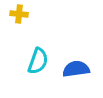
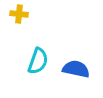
blue semicircle: rotated 20 degrees clockwise
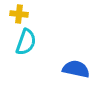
cyan semicircle: moved 12 px left, 19 px up
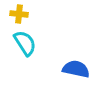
cyan semicircle: moved 1 px left, 1 px down; rotated 52 degrees counterclockwise
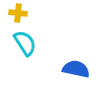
yellow cross: moved 1 px left, 1 px up
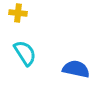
cyan semicircle: moved 10 px down
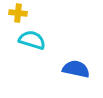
cyan semicircle: moved 7 px right, 13 px up; rotated 40 degrees counterclockwise
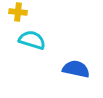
yellow cross: moved 1 px up
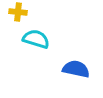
cyan semicircle: moved 4 px right, 1 px up
